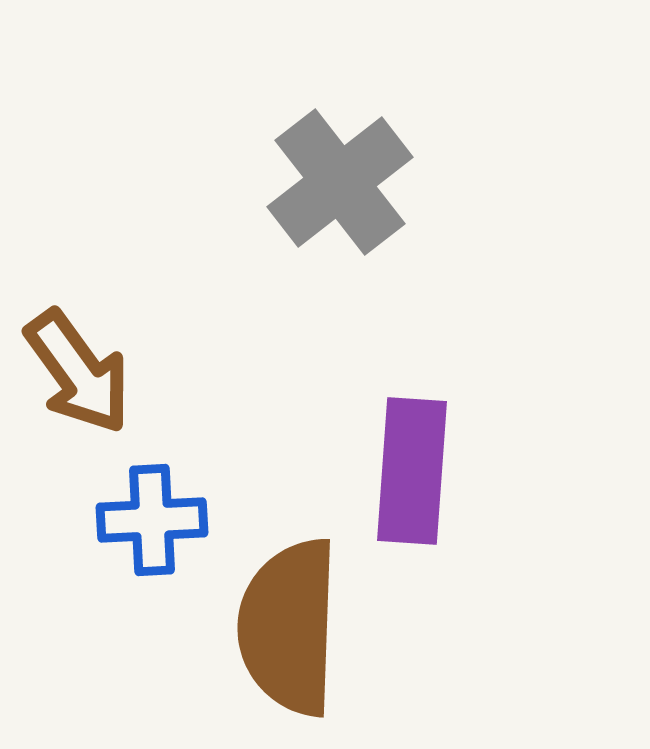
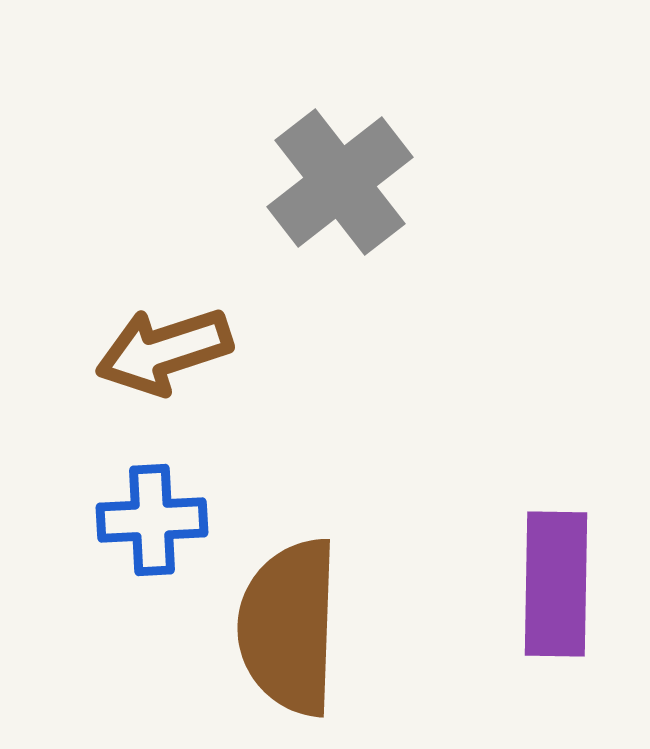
brown arrow: moved 86 px right, 21 px up; rotated 108 degrees clockwise
purple rectangle: moved 144 px right, 113 px down; rotated 3 degrees counterclockwise
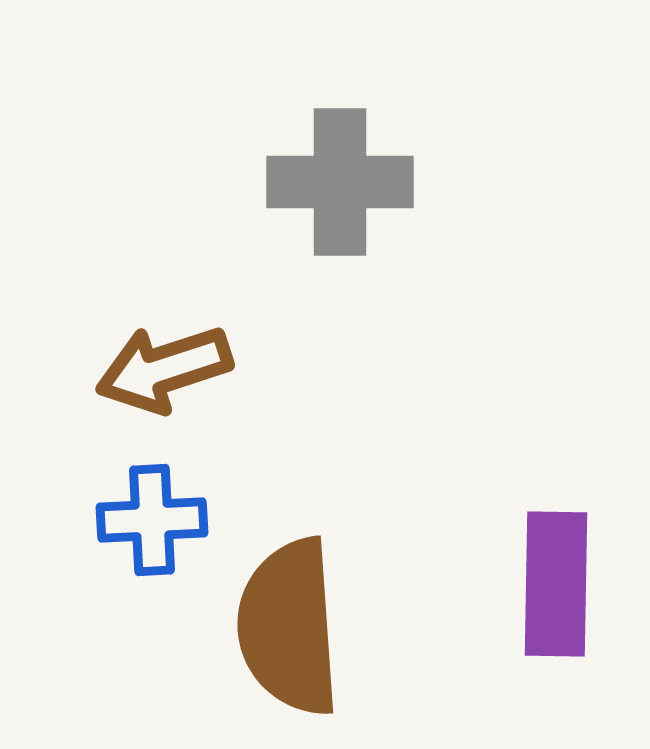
gray cross: rotated 38 degrees clockwise
brown arrow: moved 18 px down
brown semicircle: rotated 6 degrees counterclockwise
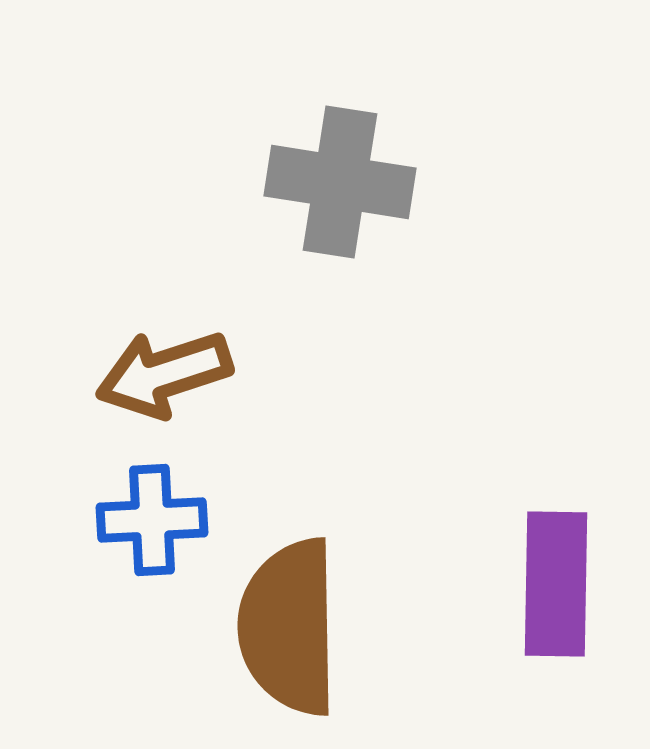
gray cross: rotated 9 degrees clockwise
brown arrow: moved 5 px down
brown semicircle: rotated 3 degrees clockwise
